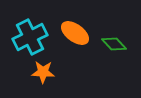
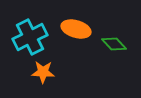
orange ellipse: moved 1 px right, 4 px up; rotated 20 degrees counterclockwise
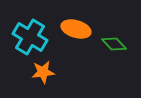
cyan cross: rotated 32 degrees counterclockwise
orange star: rotated 10 degrees counterclockwise
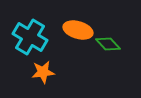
orange ellipse: moved 2 px right, 1 px down
green diamond: moved 6 px left
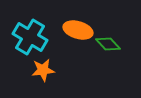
orange star: moved 2 px up
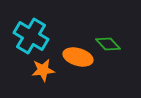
orange ellipse: moved 27 px down
cyan cross: moved 1 px right, 1 px up
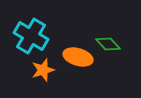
orange star: rotated 10 degrees counterclockwise
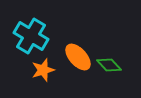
green diamond: moved 1 px right, 21 px down
orange ellipse: rotated 32 degrees clockwise
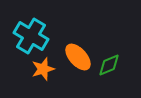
green diamond: rotated 70 degrees counterclockwise
orange star: moved 1 px up
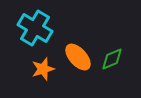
cyan cross: moved 4 px right, 8 px up
green diamond: moved 3 px right, 6 px up
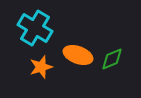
orange ellipse: moved 2 px up; rotated 28 degrees counterclockwise
orange star: moved 2 px left, 2 px up
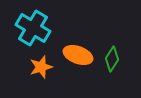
cyan cross: moved 2 px left
green diamond: rotated 35 degrees counterclockwise
